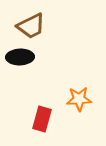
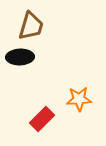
brown trapezoid: rotated 48 degrees counterclockwise
red rectangle: rotated 30 degrees clockwise
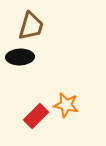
orange star: moved 13 px left, 6 px down; rotated 15 degrees clockwise
red rectangle: moved 6 px left, 3 px up
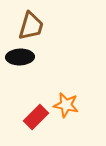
red rectangle: moved 1 px down
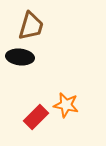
black ellipse: rotated 8 degrees clockwise
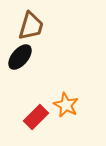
black ellipse: rotated 56 degrees counterclockwise
orange star: rotated 15 degrees clockwise
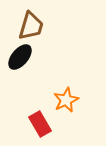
orange star: moved 5 px up; rotated 20 degrees clockwise
red rectangle: moved 4 px right, 7 px down; rotated 75 degrees counterclockwise
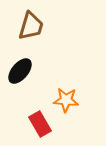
black ellipse: moved 14 px down
orange star: rotated 30 degrees clockwise
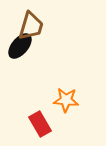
black ellipse: moved 25 px up
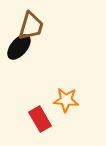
black ellipse: moved 1 px left, 1 px down
red rectangle: moved 5 px up
